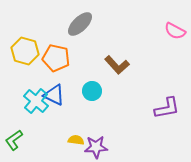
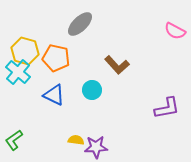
cyan circle: moved 1 px up
cyan cross: moved 18 px left, 29 px up
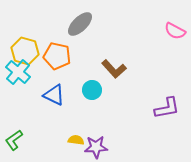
orange pentagon: moved 1 px right, 2 px up
brown L-shape: moved 3 px left, 4 px down
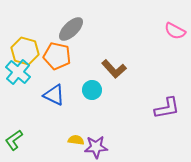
gray ellipse: moved 9 px left, 5 px down
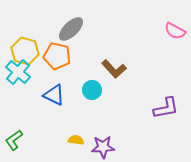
purple L-shape: moved 1 px left
purple star: moved 7 px right
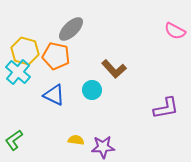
orange pentagon: moved 1 px left
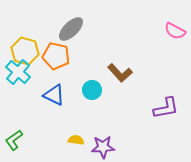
brown L-shape: moved 6 px right, 4 px down
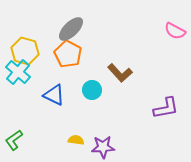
orange pentagon: moved 12 px right, 2 px up; rotated 16 degrees clockwise
